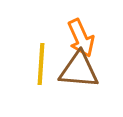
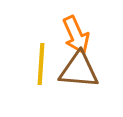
orange arrow: moved 5 px left, 3 px up
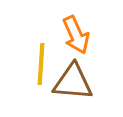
brown triangle: moved 6 px left, 12 px down
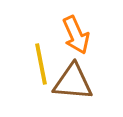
yellow line: rotated 15 degrees counterclockwise
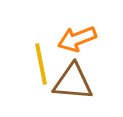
orange arrow: moved 1 px right, 4 px down; rotated 93 degrees clockwise
